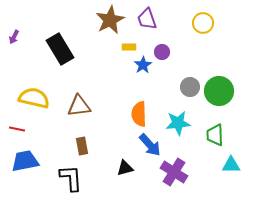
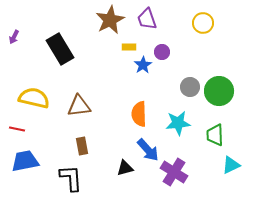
blue arrow: moved 2 px left, 5 px down
cyan triangle: rotated 24 degrees counterclockwise
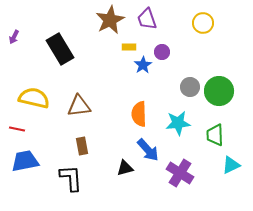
purple cross: moved 6 px right, 1 px down
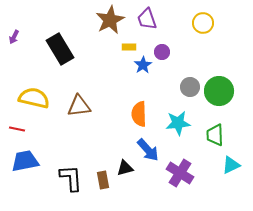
brown rectangle: moved 21 px right, 34 px down
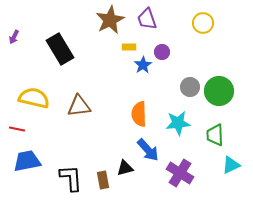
blue trapezoid: moved 2 px right
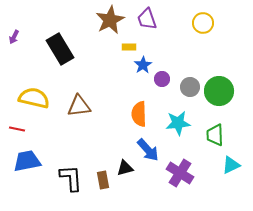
purple circle: moved 27 px down
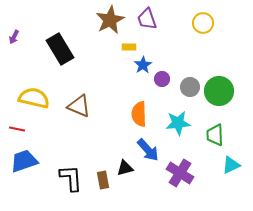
brown triangle: rotated 30 degrees clockwise
blue trapezoid: moved 3 px left; rotated 8 degrees counterclockwise
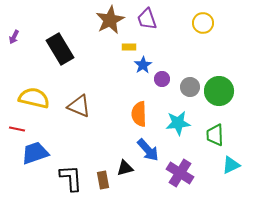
blue trapezoid: moved 11 px right, 8 px up
